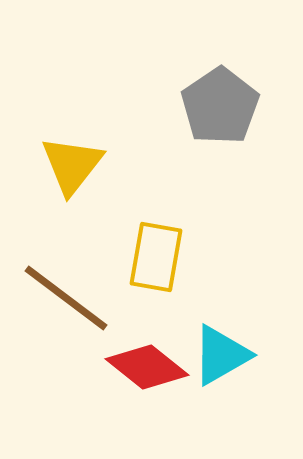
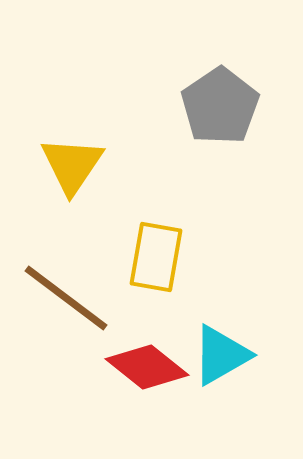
yellow triangle: rotated 4 degrees counterclockwise
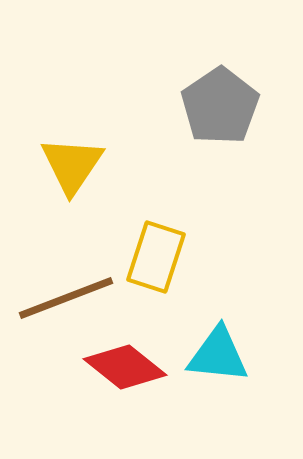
yellow rectangle: rotated 8 degrees clockwise
brown line: rotated 58 degrees counterclockwise
cyan triangle: moved 3 px left; rotated 36 degrees clockwise
red diamond: moved 22 px left
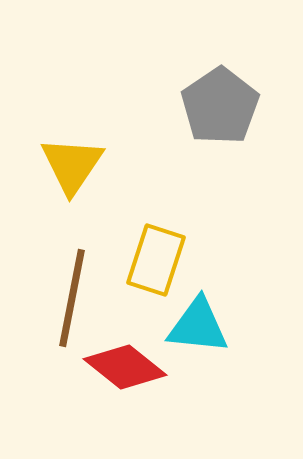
yellow rectangle: moved 3 px down
brown line: moved 6 px right; rotated 58 degrees counterclockwise
cyan triangle: moved 20 px left, 29 px up
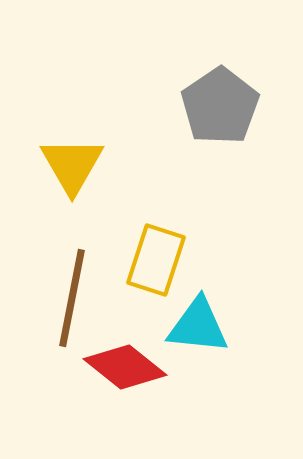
yellow triangle: rotated 4 degrees counterclockwise
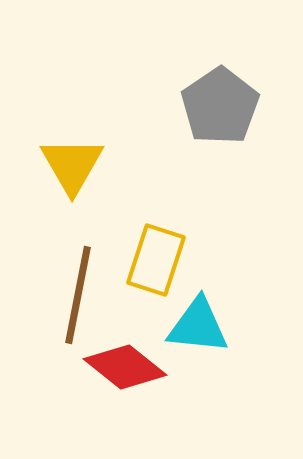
brown line: moved 6 px right, 3 px up
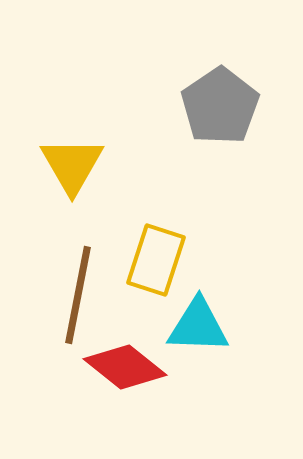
cyan triangle: rotated 4 degrees counterclockwise
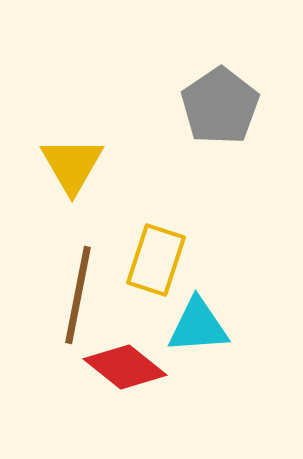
cyan triangle: rotated 6 degrees counterclockwise
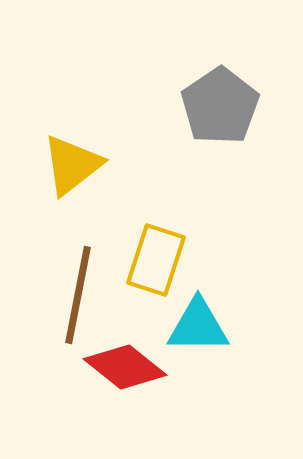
yellow triangle: rotated 22 degrees clockwise
cyan triangle: rotated 4 degrees clockwise
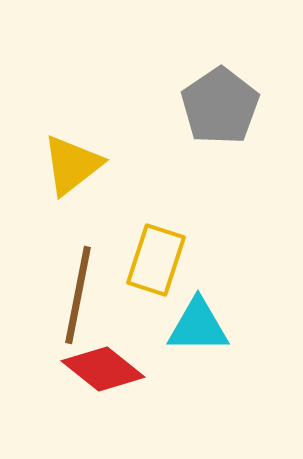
red diamond: moved 22 px left, 2 px down
